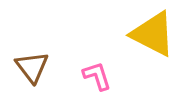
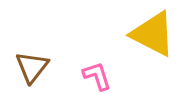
brown triangle: rotated 15 degrees clockwise
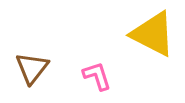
brown triangle: moved 1 px down
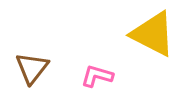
pink L-shape: rotated 56 degrees counterclockwise
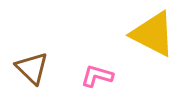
brown triangle: rotated 24 degrees counterclockwise
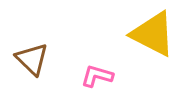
brown triangle: moved 9 px up
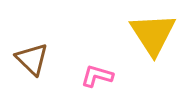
yellow triangle: rotated 30 degrees clockwise
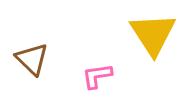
pink L-shape: rotated 24 degrees counterclockwise
